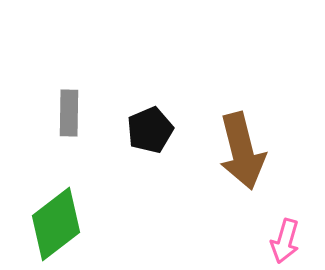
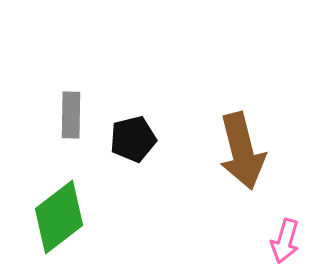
gray rectangle: moved 2 px right, 2 px down
black pentagon: moved 17 px left, 9 px down; rotated 9 degrees clockwise
green diamond: moved 3 px right, 7 px up
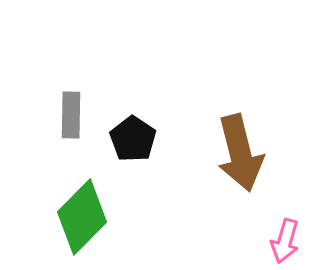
black pentagon: rotated 24 degrees counterclockwise
brown arrow: moved 2 px left, 2 px down
green diamond: moved 23 px right; rotated 8 degrees counterclockwise
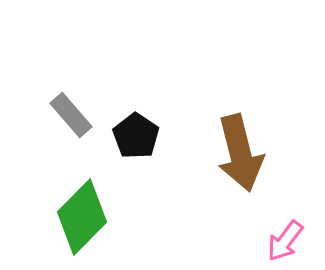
gray rectangle: rotated 42 degrees counterclockwise
black pentagon: moved 3 px right, 3 px up
pink arrow: rotated 21 degrees clockwise
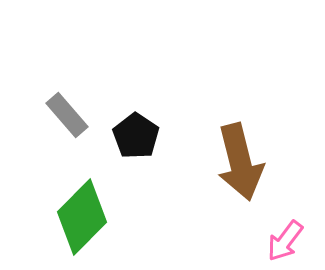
gray rectangle: moved 4 px left
brown arrow: moved 9 px down
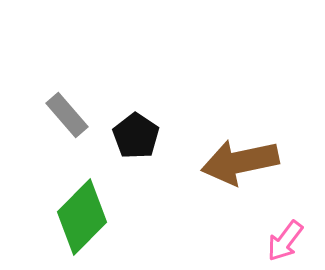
brown arrow: rotated 92 degrees clockwise
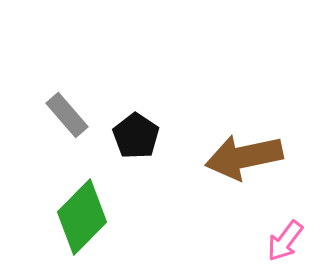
brown arrow: moved 4 px right, 5 px up
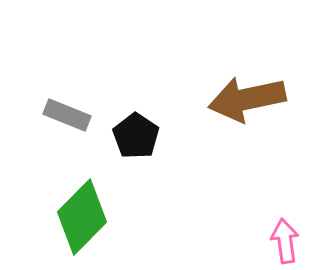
gray rectangle: rotated 27 degrees counterclockwise
brown arrow: moved 3 px right, 58 px up
pink arrow: rotated 135 degrees clockwise
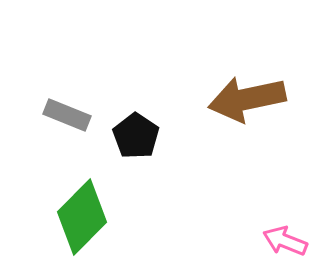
pink arrow: rotated 60 degrees counterclockwise
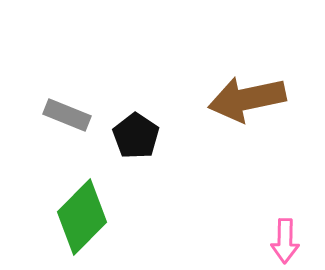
pink arrow: rotated 111 degrees counterclockwise
